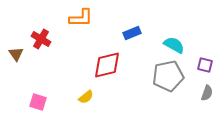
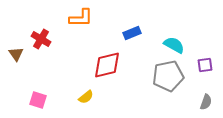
purple square: rotated 21 degrees counterclockwise
gray semicircle: moved 1 px left, 9 px down
pink square: moved 2 px up
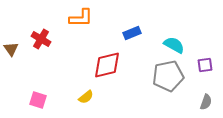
brown triangle: moved 5 px left, 5 px up
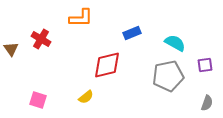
cyan semicircle: moved 1 px right, 2 px up
gray semicircle: moved 1 px right, 1 px down
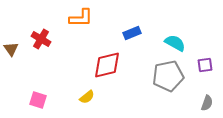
yellow semicircle: moved 1 px right
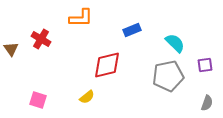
blue rectangle: moved 3 px up
cyan semicircle: rotated 15 degrees clockwise
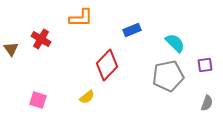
red diamond: rotated 32 degrees counterclockwise
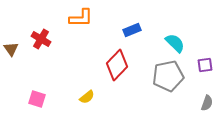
red diamond: moved 10 px right
pink square: moved 1 px left, 1 px up
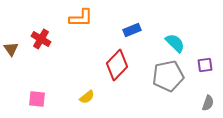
pink square: rotated 12 degrees counterclockwise
gray semicircle: moved 1 px right
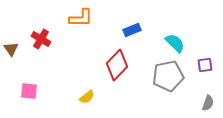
pink square: moved 8 px left, 8 px up
